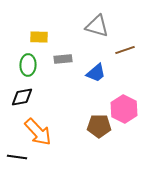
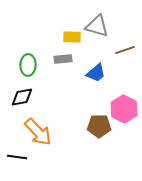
yellow rectangle: moved 33 px right
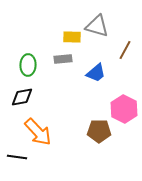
brown line: rotated 42 degrees counterclockwise
brown pentagon: moved 5 px down
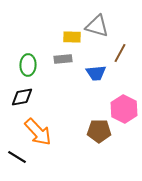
brown line: moved 5 px left, 3 px down
blue trapezoid: rotated 35 degrees clockwise
black line: rotated 24 degrees clockwise
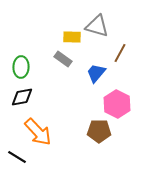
gray rectangle: rotated 42 degrees clockwise
green ellipse: moved 7 px left, 2 px down
blue trapezoid: rotated 135 degrees clockwise
pink hexagon: moved 7 px left, 5 px up
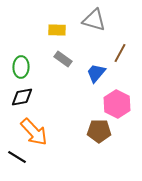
gray triangle: moved 3 px left, 6 px up
yellow rectangle: moved 15 px left, 7 px up
orange arrow: moved 4 px left
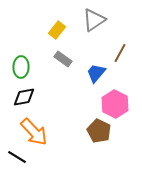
gray triangle: rotated 50 degrees counterclockwise
yellow rectangle: rotated 54 degrees counterclockwise
black diamond: moved 2 px right
pink hexagon: moved 2 px left
brown pentagon: rotated 25 degrees clockwise
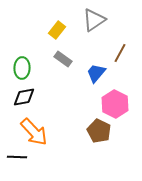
green ellipse: moved 1 px right, 1 px down
black line: rotated 30 degrees counterclockwise
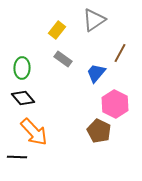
black diamond: moved 1 px left, 1 px down; rotated 60 degrees clockwise
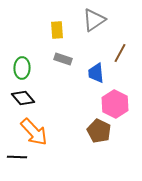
yellow rectangle: rotated 42 degrees counterclockwise
gray rectangle: rotated 18 degrees counterclockwise
blue trapezoid: rotated 45 degrees counterclockwise
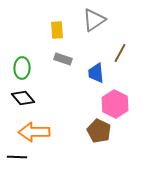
orange arrow: rotated 132 degrees clockwise
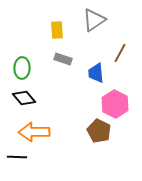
black diamond: moved 1 px right
